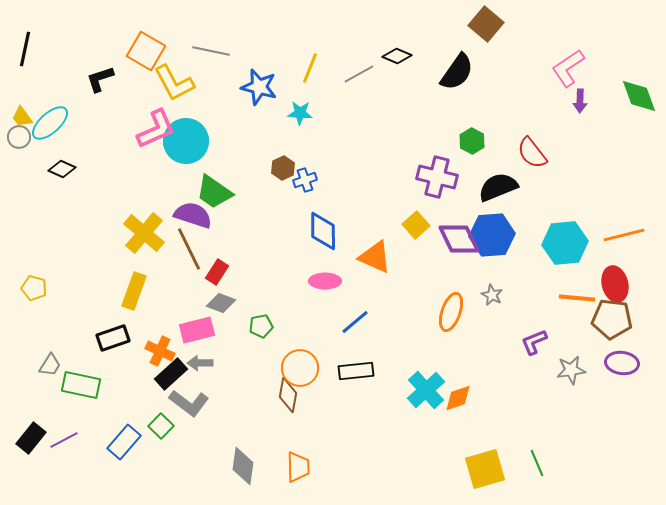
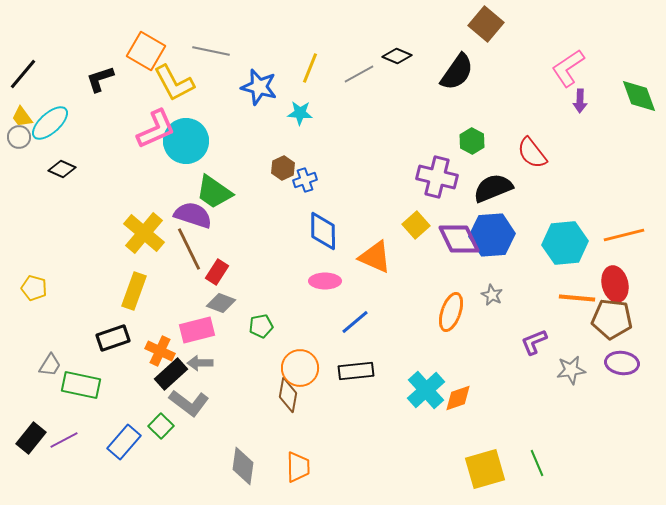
black line at (25, 49): moved 2 px left, 25 px down; rotated 28 degrees clockwise
black semicircle at (498, 187): moved 5 px left, 1 px down
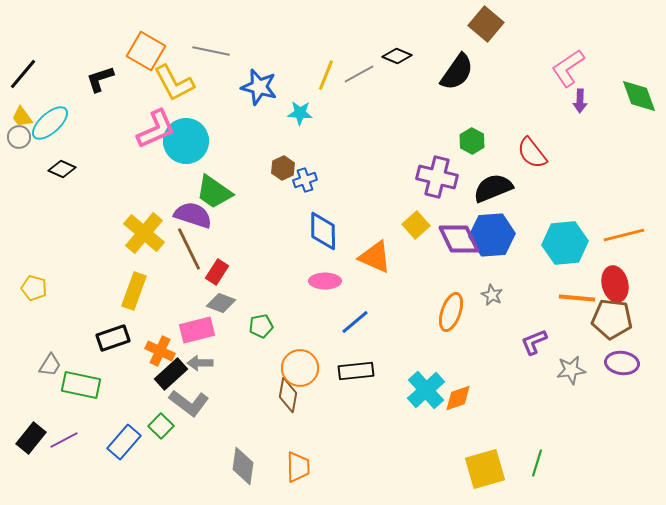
yellow line at (310, 68): moved 16 px right, 7 px down
green line at (537, 463): rotated 40 degrees clockwise
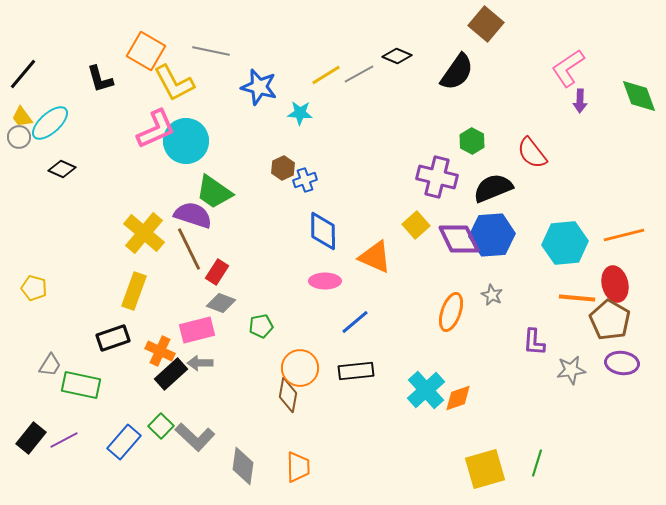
yellow line at (326, 75): rotated 36 degrees clockwise
black L-shape at (100, 79): rotated 88 degrees counterclockwise
brown pentagon at (612, 319): moved 2 px left, 1 px down; rotated 24 degrees clockwise
purple L-shape at (534, 342): rotated 64 degrees counterclockwise
gray L-shape at (189, 403): moved 6 px right, 34 px down; rotated 6 degrees clockwise
